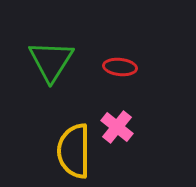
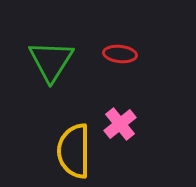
red ellipse: moved 13 px up
pink cross: moved 3 px right, 3 px up; rotated 12 degrees clockwise
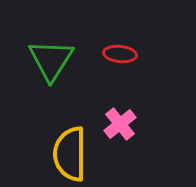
green triangle: moved 1 px up
yellow semicircle: moved 4 px left, 3 px down
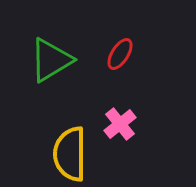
red ellipse: rotated 64 degrees counterclockwise
green triangle: rotated 27 degrees clockwise
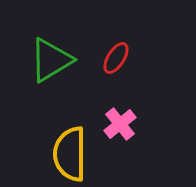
red ellipse: moved 4 px left, 4 px down
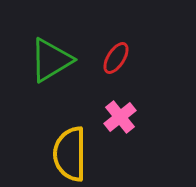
pink cross: moved 7 px up
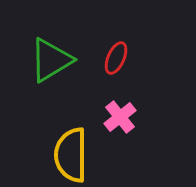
red ellipse: rotated 8 degrees counterclockwise
yellow semicircle: moved 1 px right, 1 px down
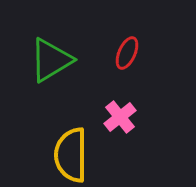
red ellipse: moved 11 px right, 5 px up
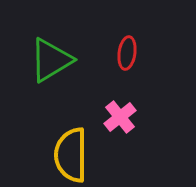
red ellipse: rotated 16 degrees counterclockwise
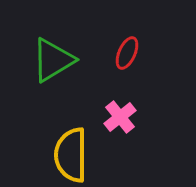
red ellipse: rotated 16 degrees clockwise
green triangle: moved 2 px right
